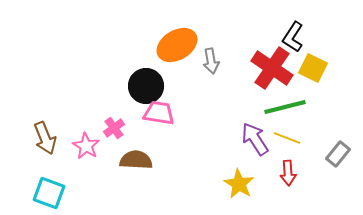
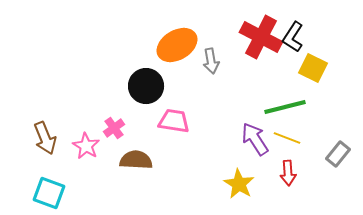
red cross: moved 11 px left, 31 px up; rotated 6 degrees counterclockwise
pink trapezoid: moved 15 px right, 8 px down
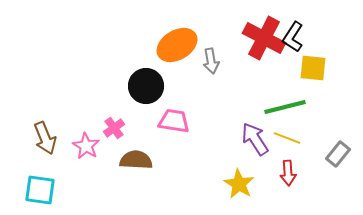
red cross: moved 3 px right, 1 px down
yellow square: rotated 20 degrees counterclockwise
cyan square: moved 9 px left, 3 px up; rotated 12 degrees counterclockwise
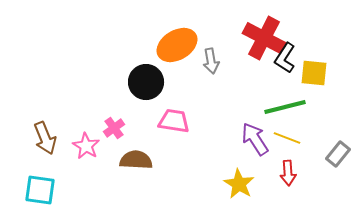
black L-shape: moved 8 px left, 21 px down
yellow square: moved 1 px right, 5 px down
black circle: moved 4 px up
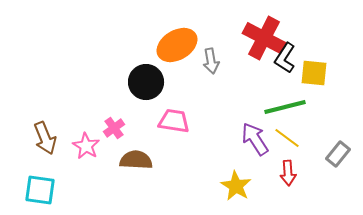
yellow line: rotated 16 degrees clockwise
yellow star: moved 3 px left, 2 px down
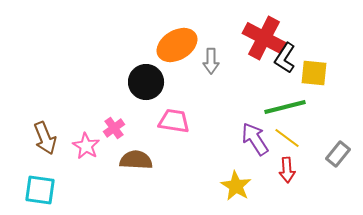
gray arrow: rotated 10 degrees clockwise
red arrow: moved 1 px left, 3 px up
